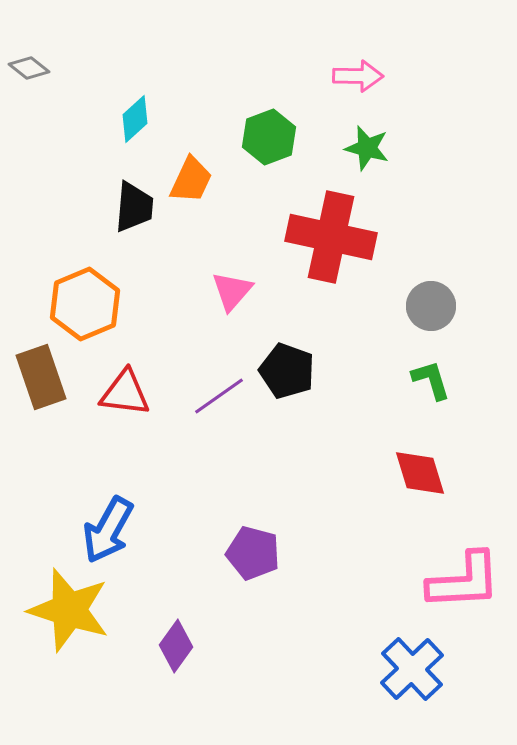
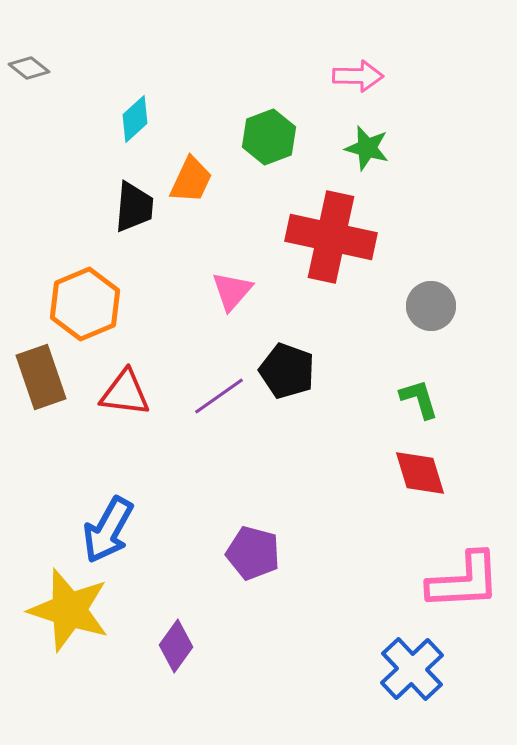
green L-shape: moved 12 px left, 19 px down
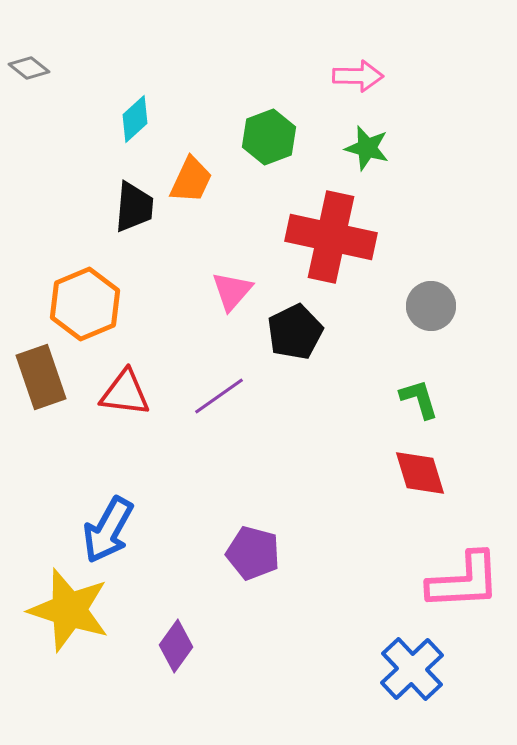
black pentagon: moved 8 px right, 39 px up; rotated 26 degrees clockwise
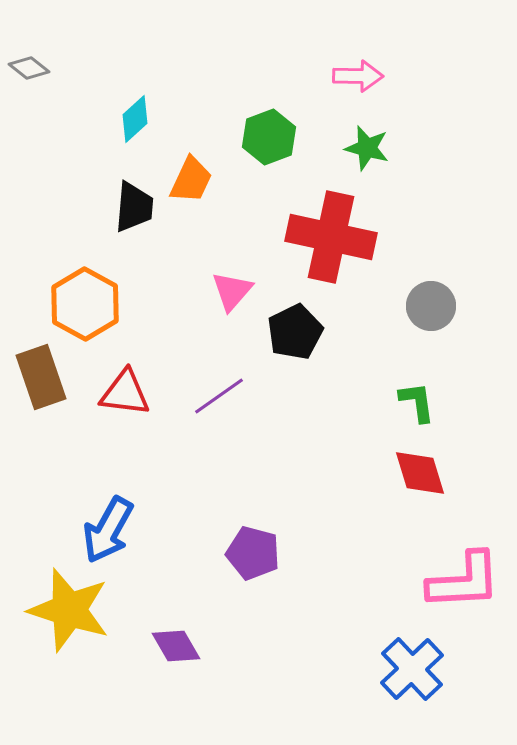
orange hexagon: rotated 8 degrees counterclockwise
green L-shape: moved 2 px left, 3 px down; rotated 9 degrees clockwise
purple diamond: rotated 66 degrees counterclockwise
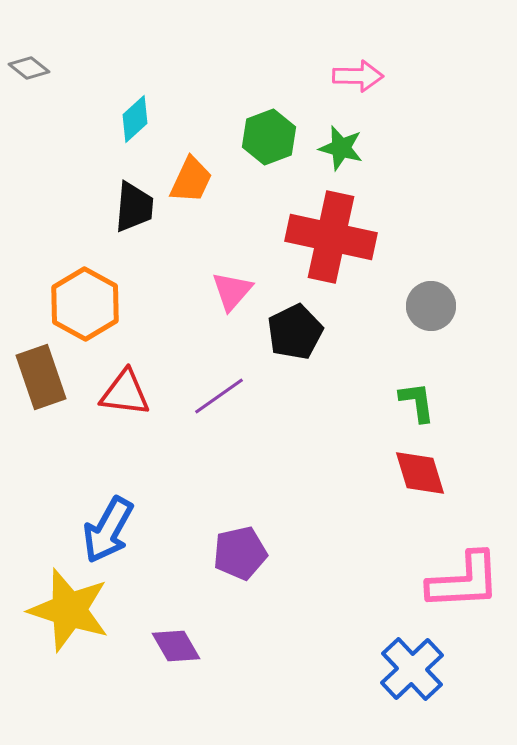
green star: moved 26 px left
purple pentagon: moved 13 px left; rotated 28 degrees counterclockwise
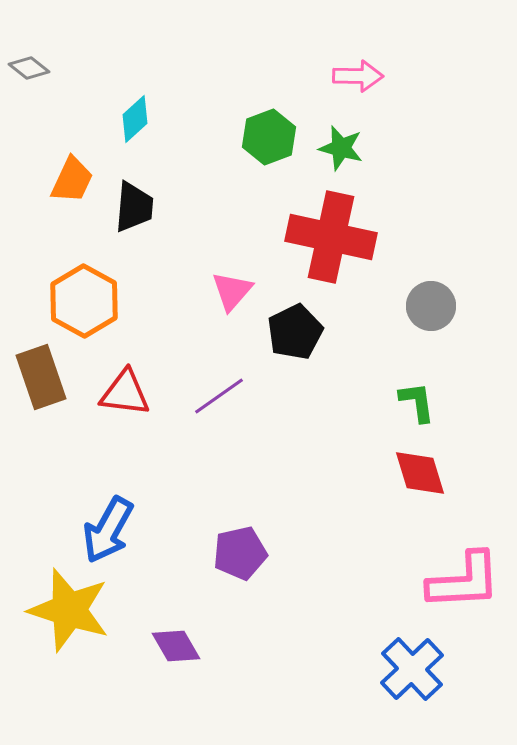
orange trapezoid: moved 119 px left
orange hexagon: moved 1 px left, 3 px up
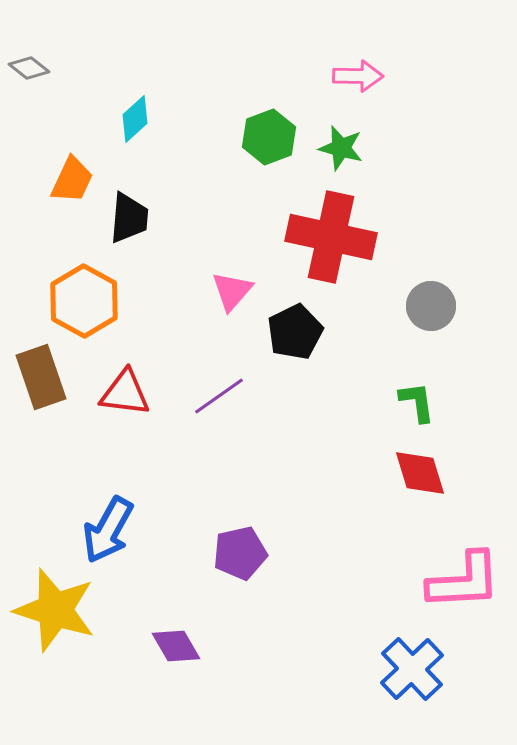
black trapezoid: moved 5 px left, 11 px down
yellow star: moved 14 px left
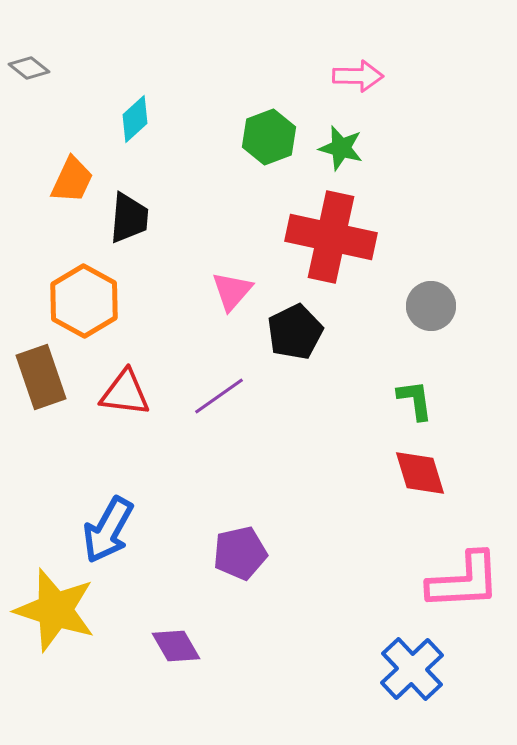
green L-shape: moved 2 px left, 2 px up
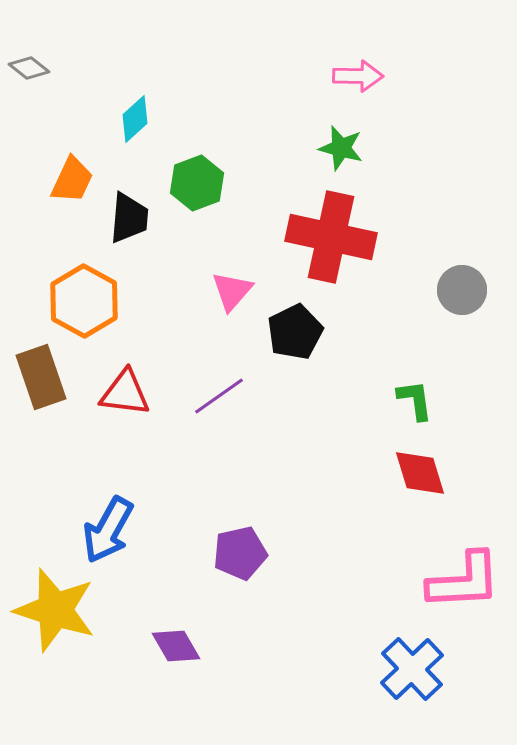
green hexagon: moved 72 px left, 46 px down
gray circle: moved 31 px right, 16 px up
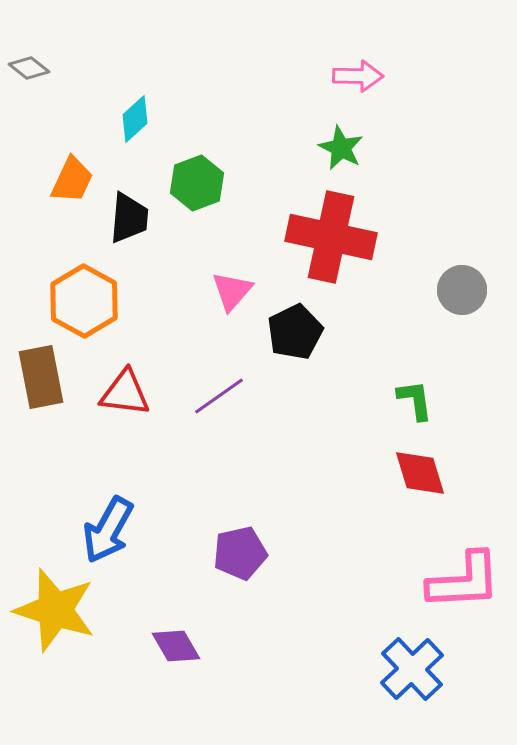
green star: rotated 12 degrees clockwise
brown rectangle: rotated 8 degrees clockwise
